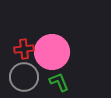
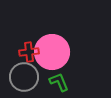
red cross: moved 5 px right, 3 px down
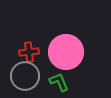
pink circle: moved 14 px right
gray circle: moved 1 px right, 1 px up
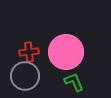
green L-shape: moved 15 px right
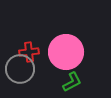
gray circle: moved 5 px left, 7 px up
green L-shape: moved 2 px left; rotated 85 degrees clockwise
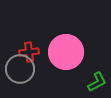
green L-shape: moved 25 px right
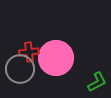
pink circle: moved 10 px left, 6 px down
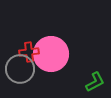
pink circle: moved 5 px left, 4 px up
green L-shape: moved 2 px left
